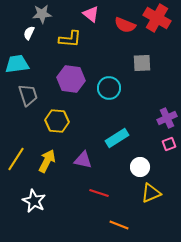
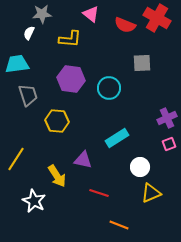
yellow arrow: moved 10 px right, 15 px down; rotated 120 degrees clockwise
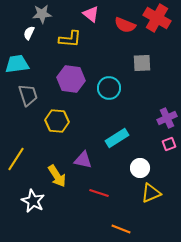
white circle: moved 1 px down
white star: moved 1 px left
orange line: moved 2 px right, 4 px down
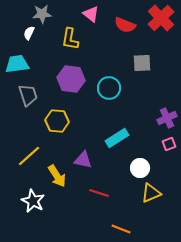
red cross: moved 4 px right; rotated 16 degrees clockwise
yellow L-shape: rotated 95 degrees clockwise
yellow line: moved 13 px right, 3 px up; rotated 15 degrees clockwise
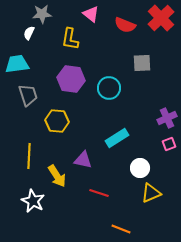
yellow line: rotated 45 degrees counterclockwise
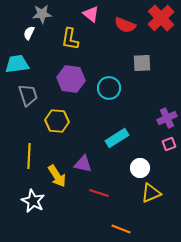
purple triangle: moved 4 px down
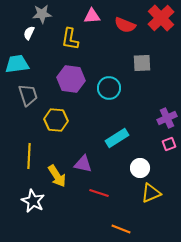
pink triangle: moved 1 px right, 2 px down; rotated 42 degrees counterclockwise
yellow hexagon: moved 1 px left, 1 px up
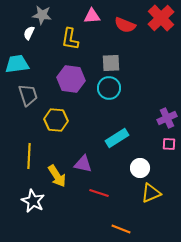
gray star: moved 1 px down; rotated 12 degrees clockwise
gray square: moved 31 px left
pink square: rotated 24 degrees clockwise
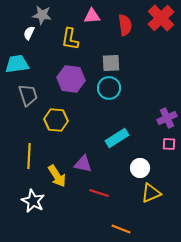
red semicircle: rotated 120 degrees counterclockwise
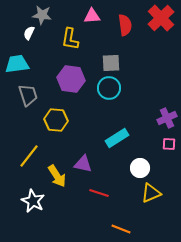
yellow line: rotated 35 degrees clockwise
